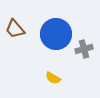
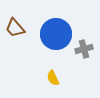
brown trapezoid: moved 1 px up
yellow semicircle: rotated 35 degrees clockwise
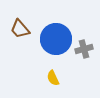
brown trapezoid: moved 5 px right, 1 px down
blue circle: moved 5 px down
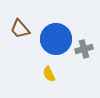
yellow semicircle: moved 4 px left, 4 px up
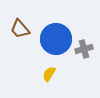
yellow semicircle: rotated 56 degrees clockwise
